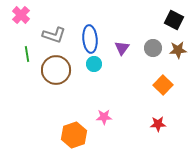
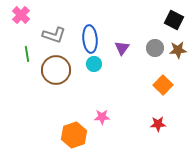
gray circle: moved 2 px right
pink star: moved 2 px left
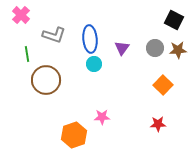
brown circle: moved 10 px left, 10 px down
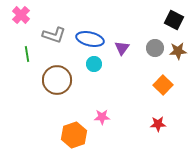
blue ellipse: rotated 72 degrees counterclockwise
brown star: moved 1 px down
brown circle: moved 11 px right
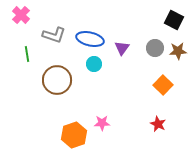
pink star: moved 6 px down
red star: rotated 28 degrees clockwise
